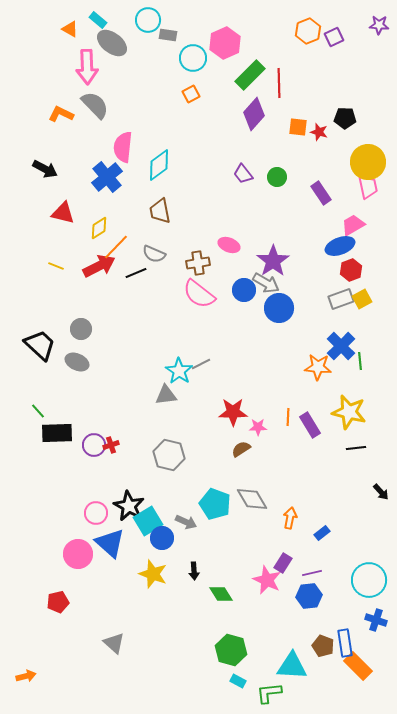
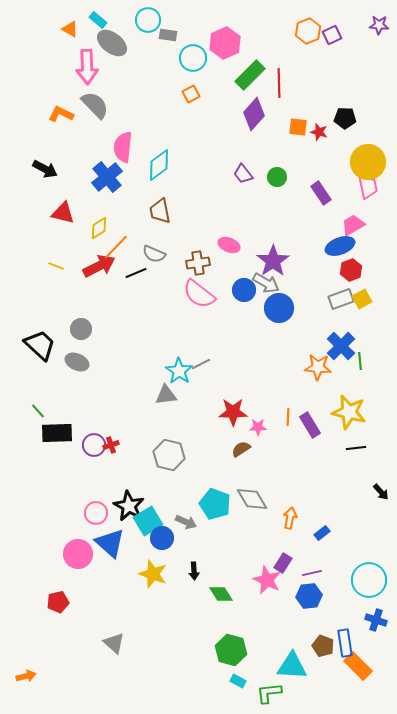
purple square at (334, 37): moved 2 px left, 2 px up
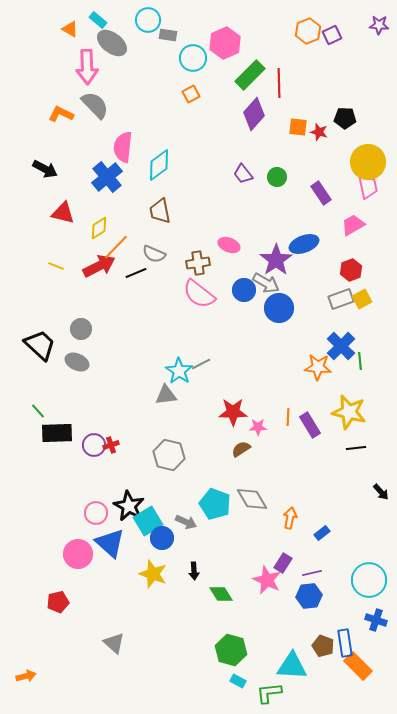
blue ellipse at (340, 246): moved 36 px left, 2 px up
purple star at (273, 261): moved 3 px right, 1 px up
